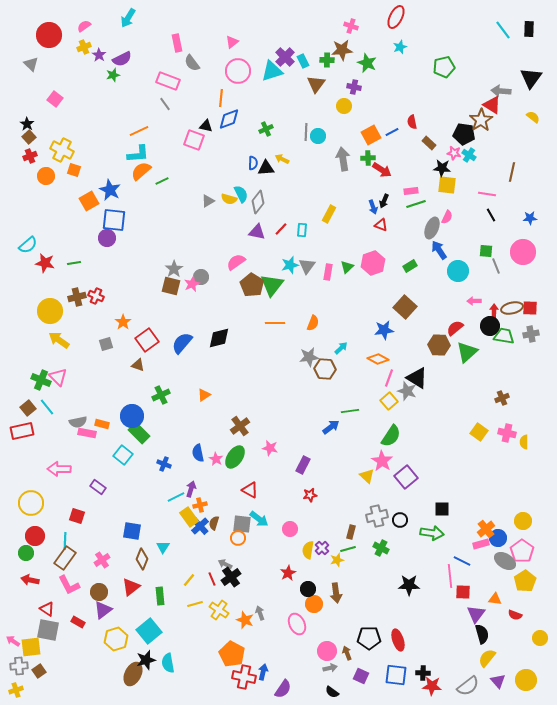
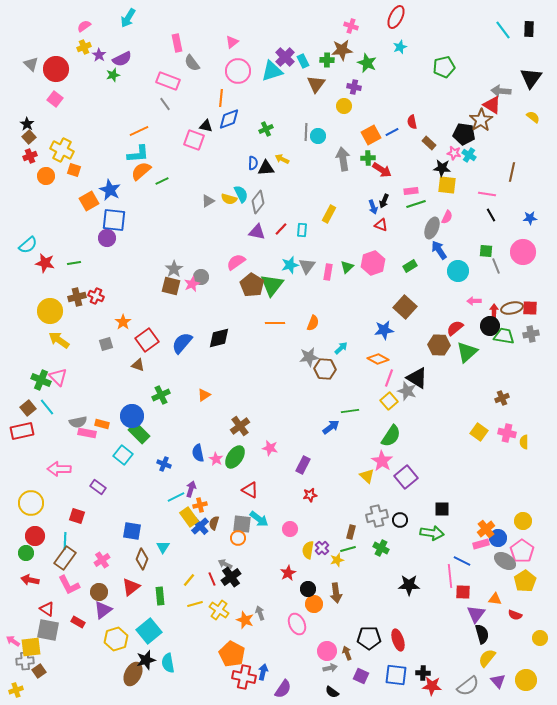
red circle at (49, 35): moved 7 px right, 34 px down
gray cross at (19, 666): moved 6 px right, 5 px up
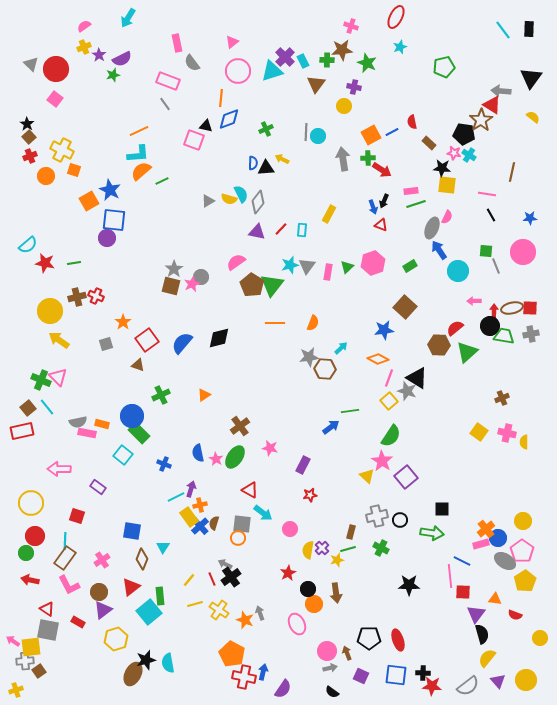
cyan arrow at (259, 519): moved 4 px right, 6 px up
cyan square at (149, 631): moved 19 px up
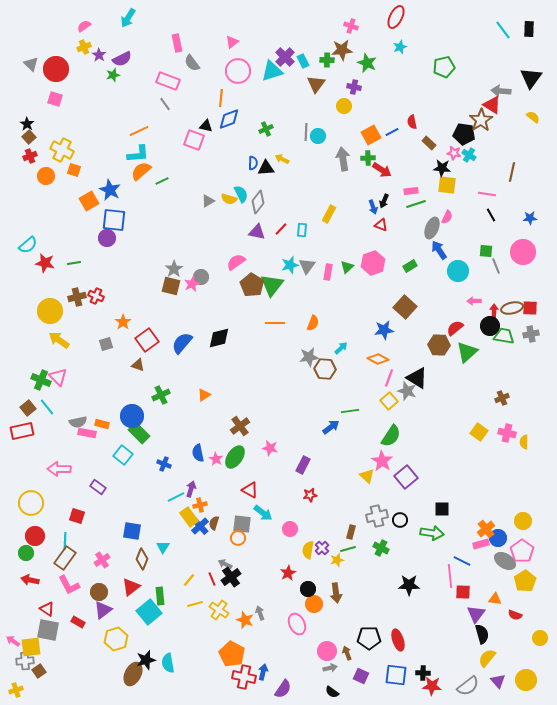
pink square at (55, 99): rotated 21 degrees counterclockwise
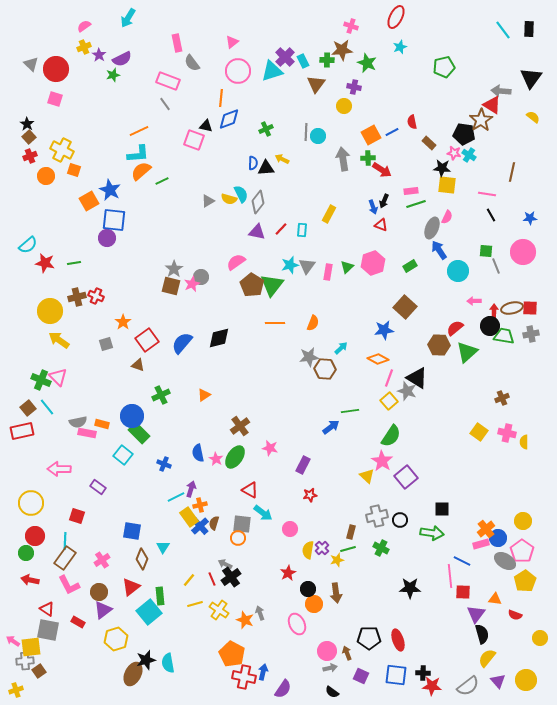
black star at (409, 585): moved 1 px right, 3 px down
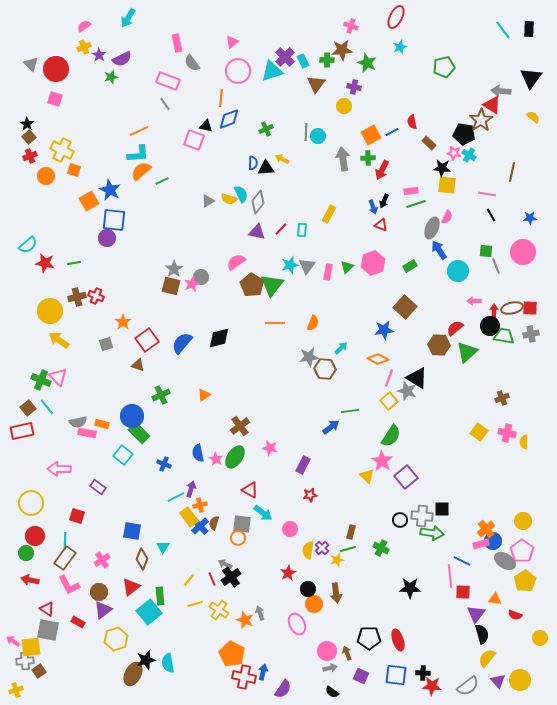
green star at (113, 75): moved 2 px left, 2 px down
red arrow at (382, 170): rotated 84 degrees clockwise
gray cross at (377, 516): moved 45 px right; rotated 20 degrees clockwise
blue circle at (498, 538): moved 5 px left, 3 px down
yellow circle at (526, 680): moved 6 px left
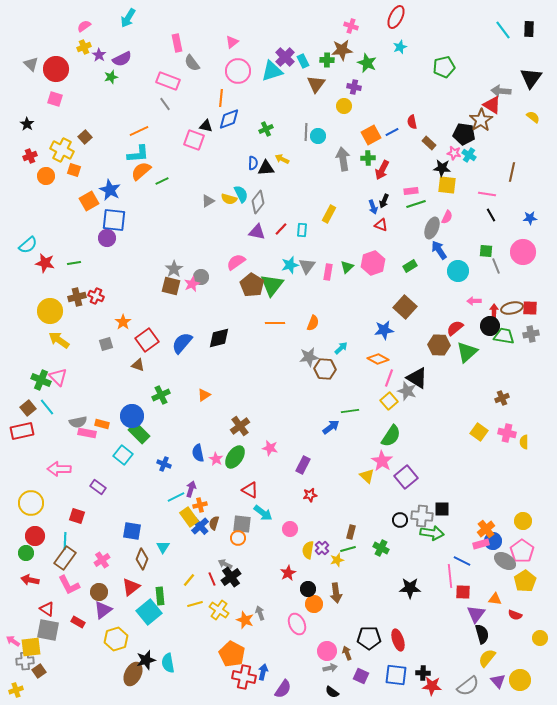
brown square at (29, 137): moved 56 px right
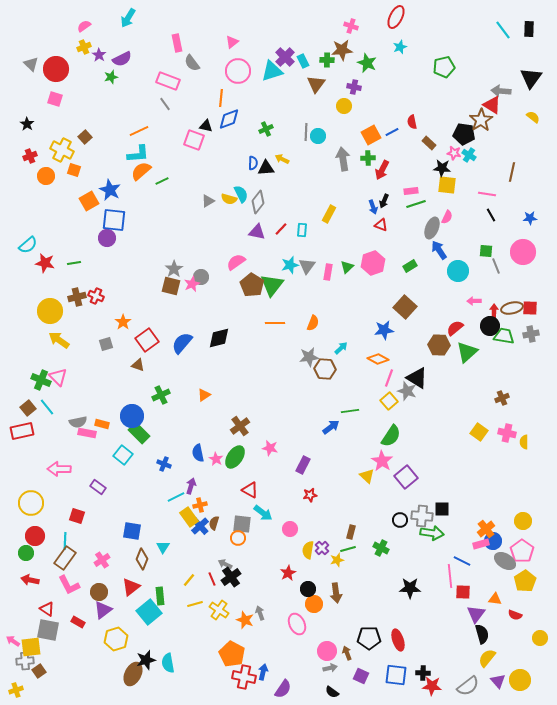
purple arrow at (191, 489): moved 3 px up
